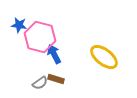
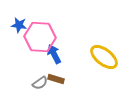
pink hexagon: rotated 12 degrees counterclockwise
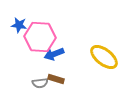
blue arrow: rotated 84 degrees counterclockwise
gray semicircle: rotated 28 degrees clockwise
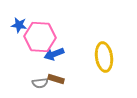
yellow ellipse: rotated 44 degrees clockwise
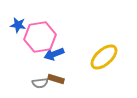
blue star: moved 1 px left
pink hexagon: rotated 12 degrees counterclockwise
yellow ellipse: rotated 56 degrees clockwise
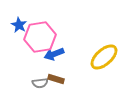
blue star: moved 1 px right; rotated 21 degrees clockwise
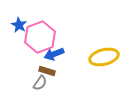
pink hexagon: rotated 12 degrees counterclockwise
yellow ellipse: rotated 28 degrees clockwise
brown rectangle: moved 9 px left, 8 px up
gray semicircle: rotated 49 degrees counterclockwise
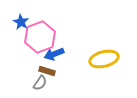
blue star: moved 2 px right, 3 px up
yellow ellipse: moved 2 px down
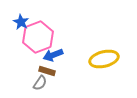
pink hexagon: moved 2 px left
blue arrow: moved 1 px left, 1 px down
